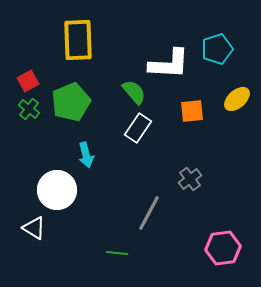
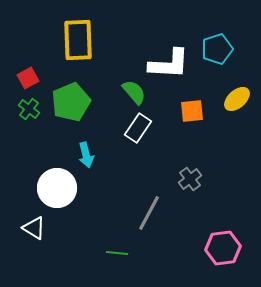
red square: moved 3 px up
white circle: moved 2 px up
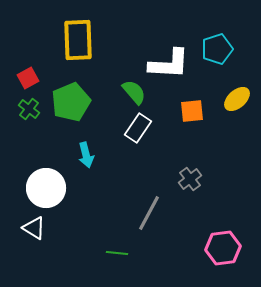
white circle: moved 11 px left
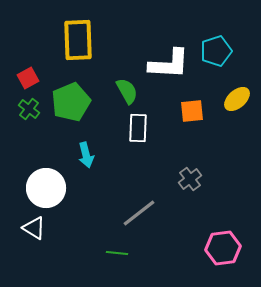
cyan pentagon: moved 1 px left, 2 px down
green semicircle: moved 7 px left, 1 px up; rotated 12 degrees clockwise
white rectangle: rotated 32 degrees counterclockwise
gray line: moved 10 px left; rotated 24 degrees clockwise
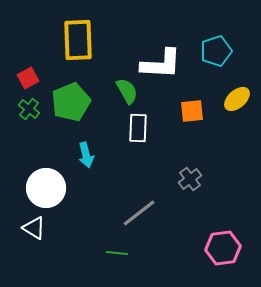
white L-shape: moved 8 px left
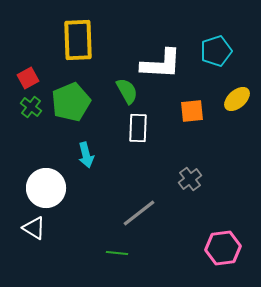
green cross: moved 2 px right, 2 px up
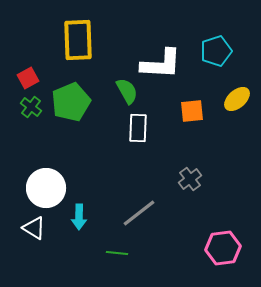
cyan arrow: moved 7 px left, 62 px down; rotated 15 degrees clockwise
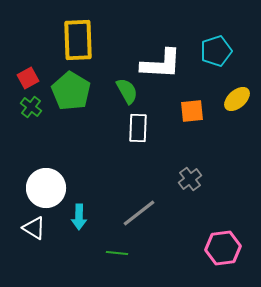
green pentagon: moved 11 px up; rotated 18 degrees counterclockwise
